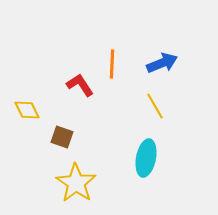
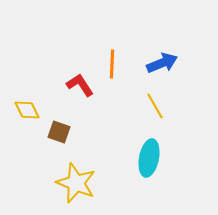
brown square: moved 3 px left, 5 px up
cyan ellipse: moved 3 px right
yellow star: rotated 12 degrees counterclockwise
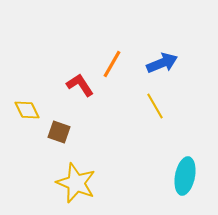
orange line: rotated 28 degrees clockwise
cyan ellipse: moved 36 px right, 18 px down
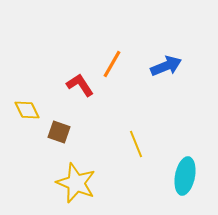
blue arrow: moved 4 px right, 3 px down
yellow line: moved 19 px left, 38 px down; rotated 8 degrees clockwise
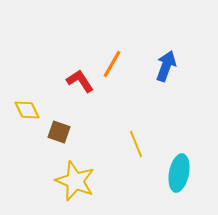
blue arrow: rotated 48 degrees counterclockwise
red L-shape: moved 4 px up
cyan ellipse: moved 6 px left, 3 px up
yellow star: moved 1 px left, 2 px up
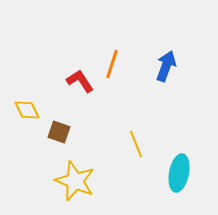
orange line: rotated 12 degrees counterclockwise
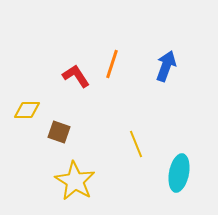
red L-shape: moved 4 px left, 5 px up
yellow diamond: rotated 64 degrees counterclockwise
yellow star: rotated 9 degrees clockwise
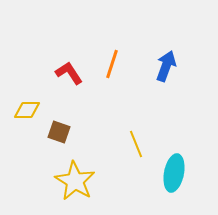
red L-shape: moved 7 px left, 3 px up
cyan ellipse: moved 5 px left
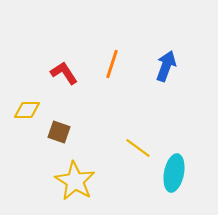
red L-shape: moved 5 px left
yellow line: moved 2 px right, 4 px down; rotated 32 degrees counterclockwise
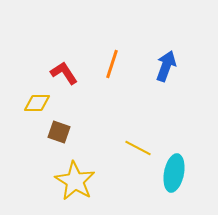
yellow diamond: moved 10 px right, 7 px up
yellow line: rotated 8 degrees counterclockwise
